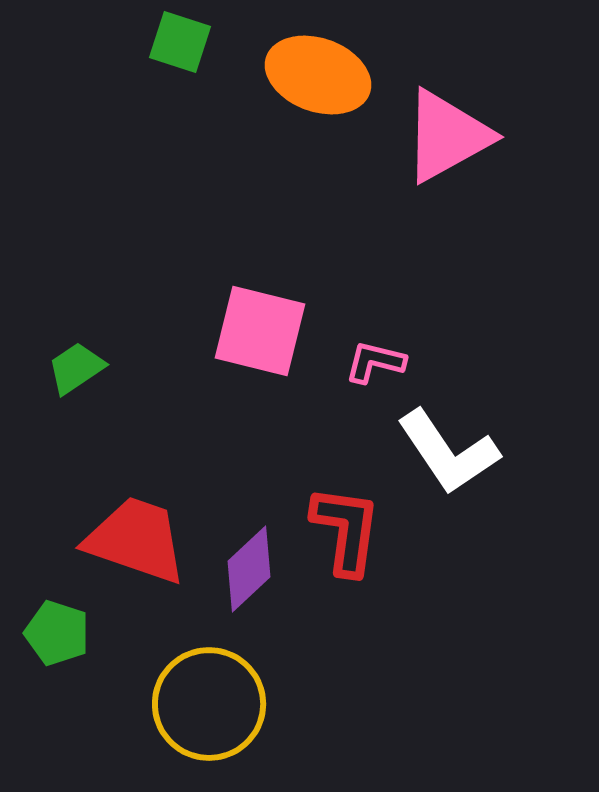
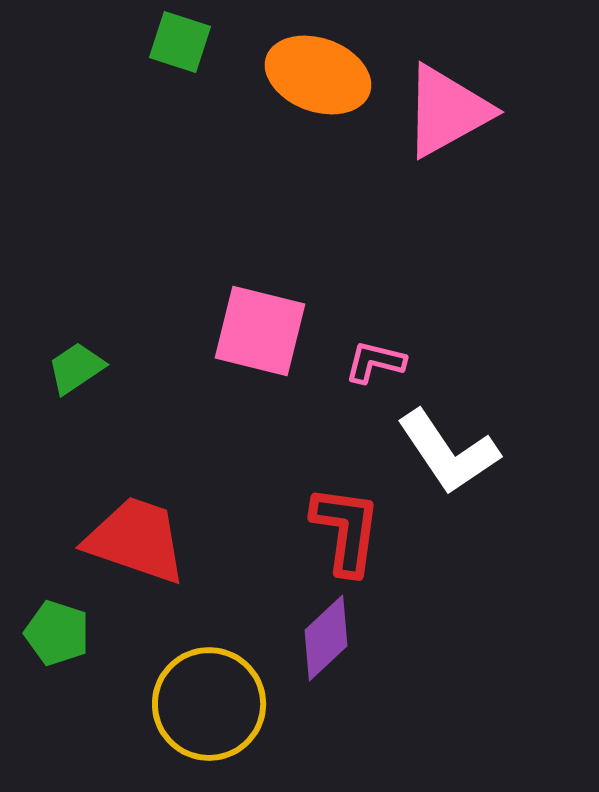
pink triangle: moved 25 px up
purple diamond: moved 77 px right, 69 px down
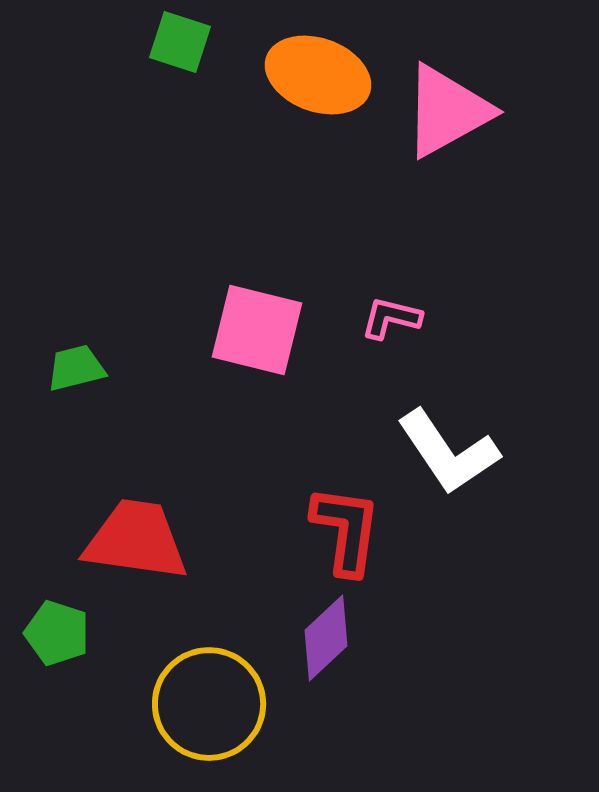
pink square: moved 3 px left, 1 px up
pink L-shape: moved 16 px right, 44 px up
green trapezoid: rotated 20 degrees clockwise
red trapezoid: rotated 11 degrees counterclockwise
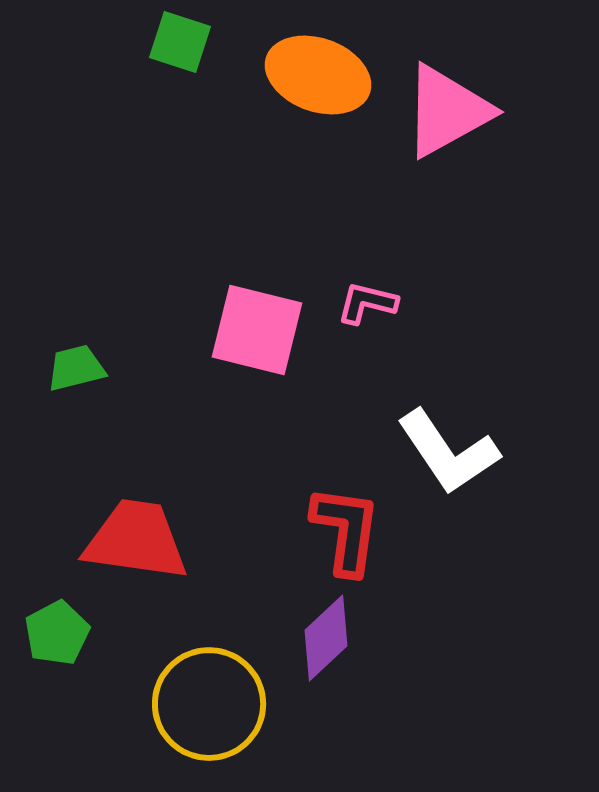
pink L-shape: moved 24 px left, 15 px up
green pentagon: rotated 26 degrees clockwise
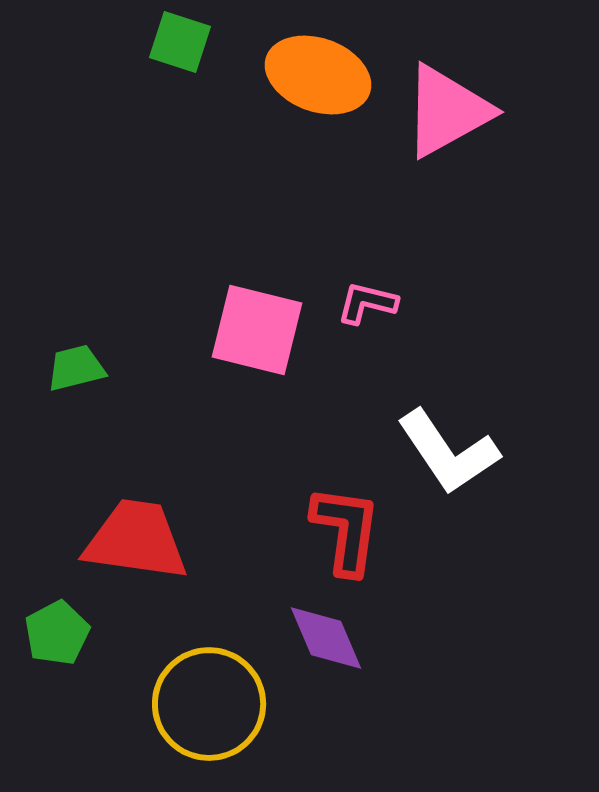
purple diamond: rotated 70 degrees counterclockwise
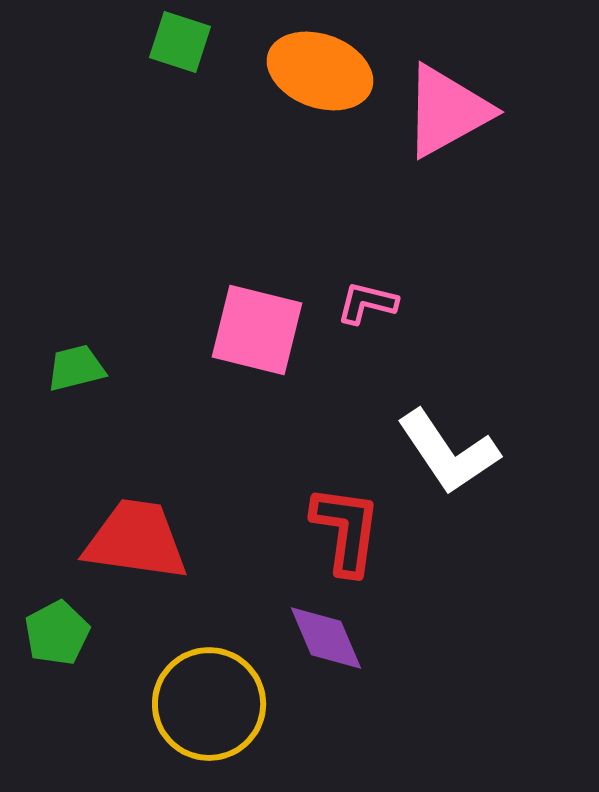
orange ellipse: moved 2 px right, 4 px up
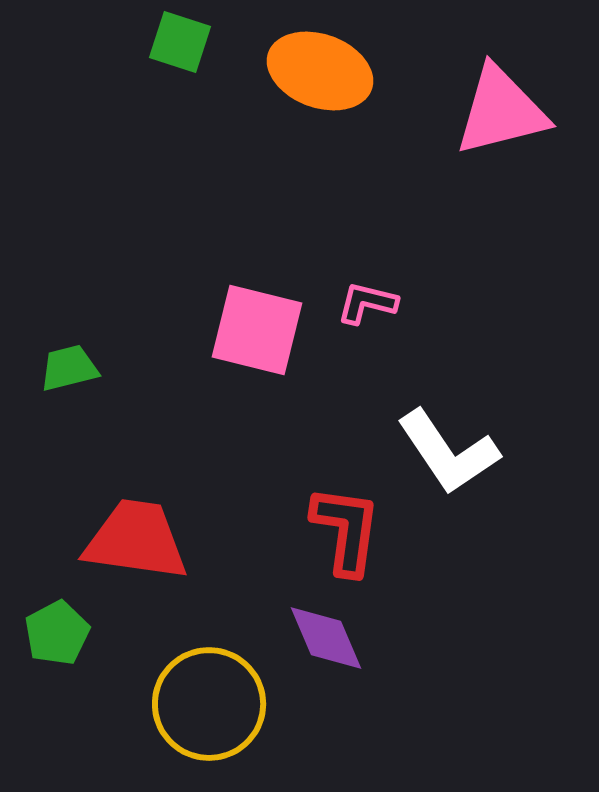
pink triangle: moved 54 px right; rotated 15 degrees clockwise
green trapezoid: moved 7 px left
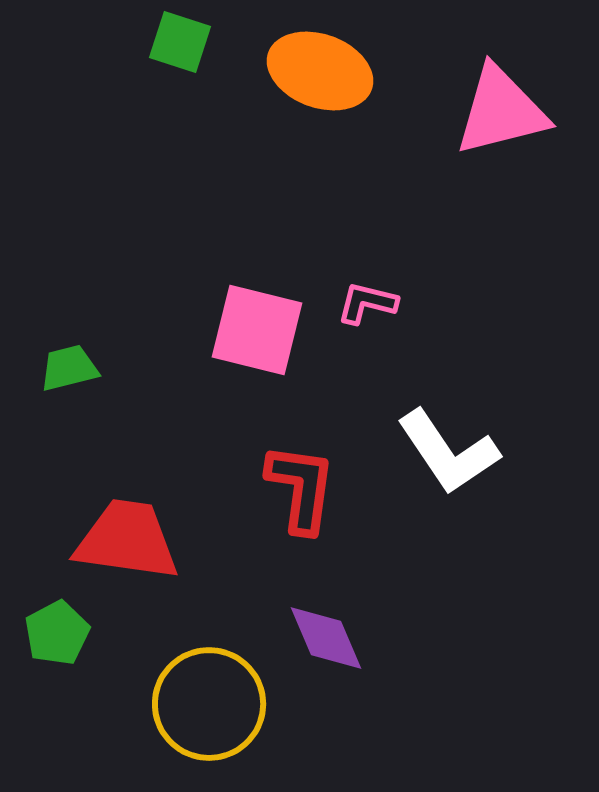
red L-shape: moved 45 px left, 42 px up
red trapezoid: moved 9 px left
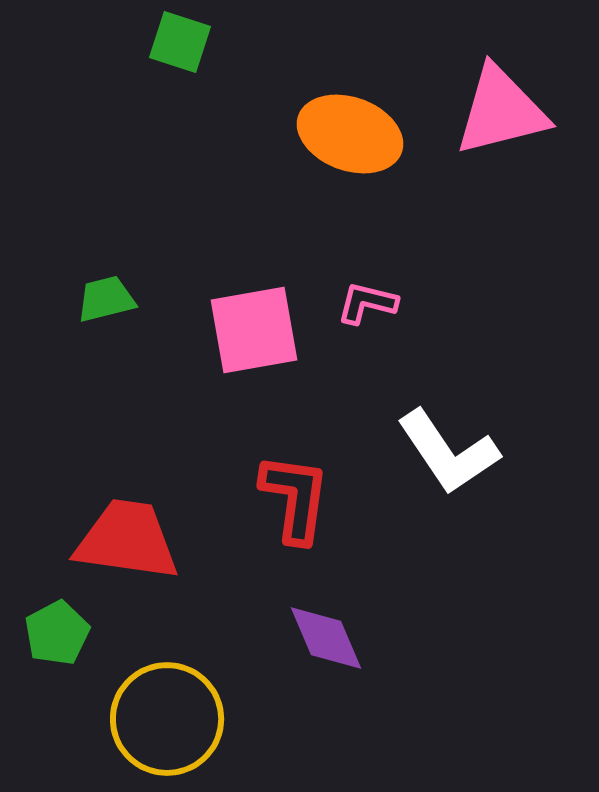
orange ellipse: moved 30 px right, 63 px down
pink square: moved 3 px left; rotated 24 degrees counterclockwise
green trapezoid: moved 37 px right, 69 px up
red L-shape: moved 6 px left, 10 px down
yellow circle: moved 42 px left, 15 px down
